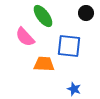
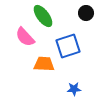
blue square: moved 1 px left; rotated 25 degrees counterclockwise
blue star: rotated 24 degrees counterclockwise
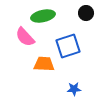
green ellipse: rotated 65 degrees counterclockwise
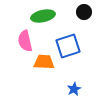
black circle: moved 2 px left, 1 px up
pink semicircle: moved 4 px down; rotated 30 degrees clockwise
orange trapezoid: moved 2 px up
blue star: rotated 24 degrees counterclockwise
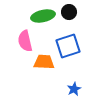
black circle: moved 15 px left
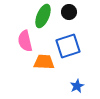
green ellipse: rotated 55 degrees counterclockwise
blue star: moved 3 px right, 3 px up
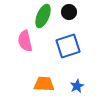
orange trapezoid: moved 22 px down
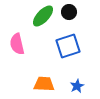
green ellipse: rotated 20 degrees clockwise
pink semicircle: moved 8 px left, 3 px down
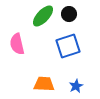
black circle: moved 2 px down
blue star: moved 1 px left
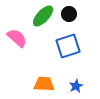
pink semicircle: moved 6 px up; rotated 145 degrees clockwise
